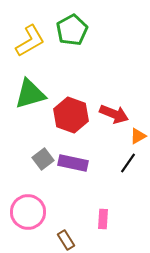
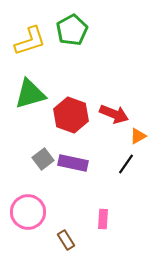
yellow L-shape: rotated 12 degrees clockwise
black line: moved 2 px left, 1 px down
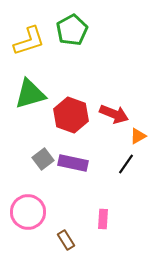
yellow L-shape: moved 1 px left
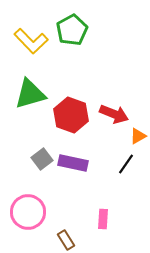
yellow L-shape: moved 2 px right; rotated 64 degrees clockwise
gray square: moved 1 px left
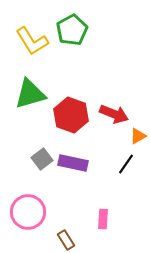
yellow L-shape: moved 1 px right; rotated 12 degrees clockwise
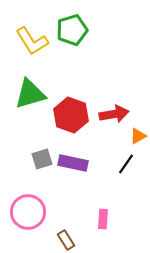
green pentagon: rotated 12 degrees clockwise
red arrow: rotated 32 degrees counterclockwise
gray square: rotated 20 degrees clockwise
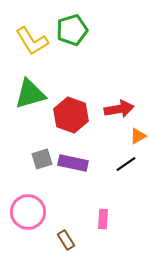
red arrow: moved 5 px right, 5 px up
black line: rotated 20 degrees clockwise
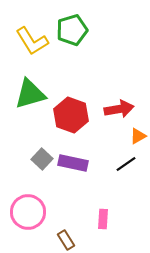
gray square: rotated 30 degrees counterclockwise
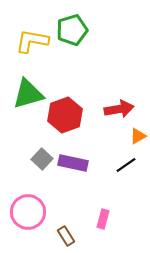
yellow L-shape: rotated 132 degrees clockwise
green triangle: moved 2 px left
red hexagon: moved 6 px left; rotated 20 degrees clockwise
black line: moved 1 px down
pink rectangle: rotated 12 degrees clockwise
brown rectangle: moved 4 px up
